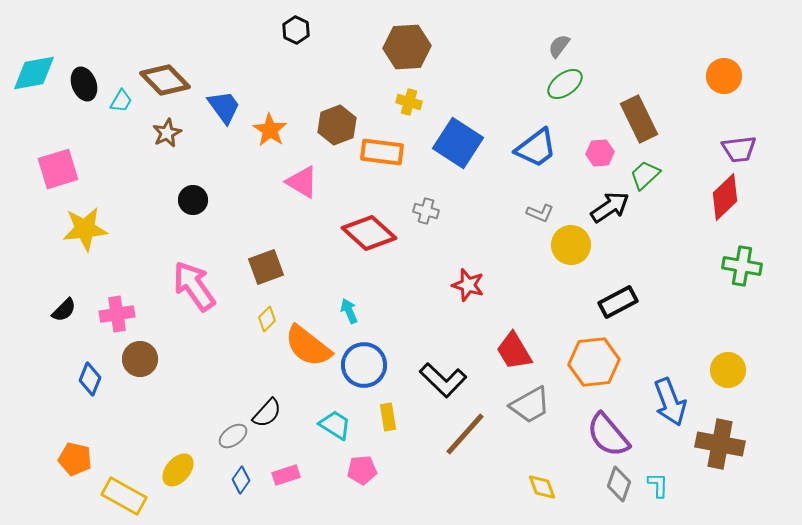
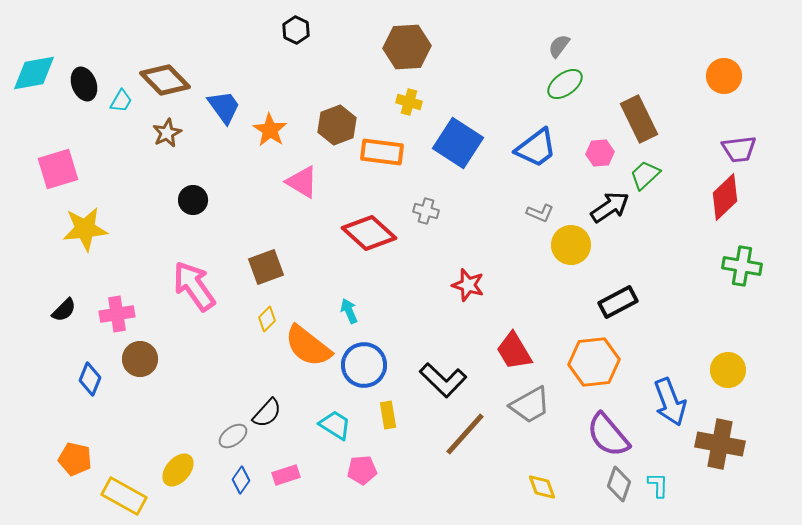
yellow rectangle at (388, 417): moved 2 px up
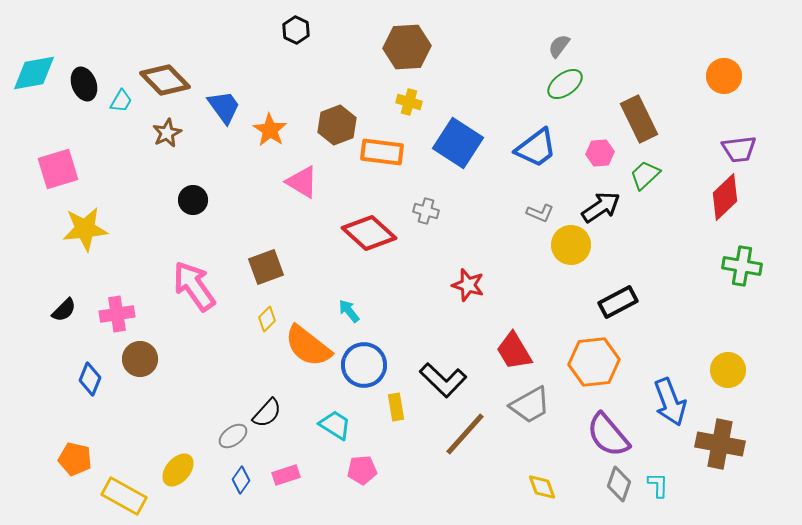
black arrow at (610, 207): moved 9 px left
cyan arrow at (349, 311): rotated 15 degrees counterclockwise
yellow rectangle at (388, 415): moved 8 px right, 8 px up
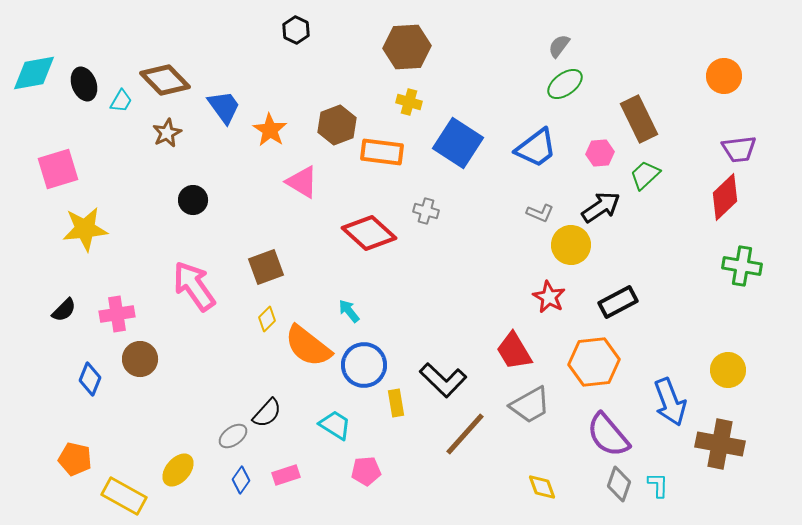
red star at (468, 285): moved 81 px right, 12 px down; rotated 12 degrees clockwise
yellow rectangle at (396, 407): moved 4 px up
pink pentagon at (362, 470): moved 4 px right, 1 px down
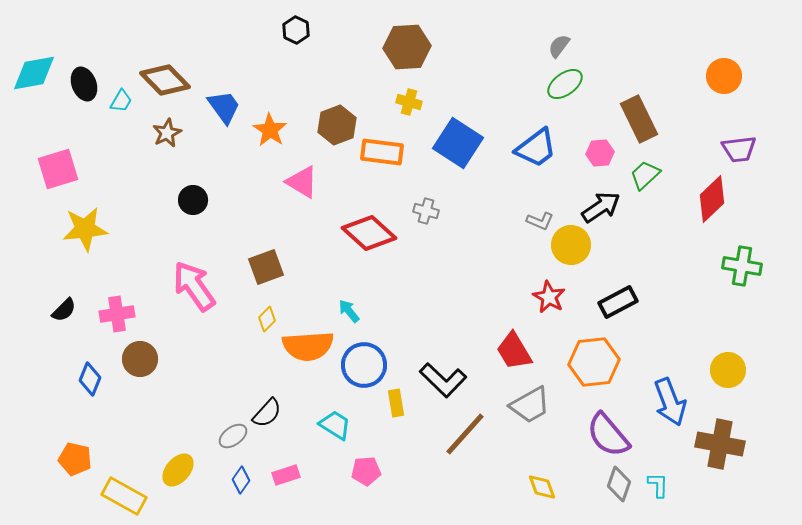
red diamond at (725, 197): moved 13 px left, 2 px down
gray L-shape at (540, 213): moved 8 px down
orange semicircle at (308, 346): rotated 42 degrees counterclockwise
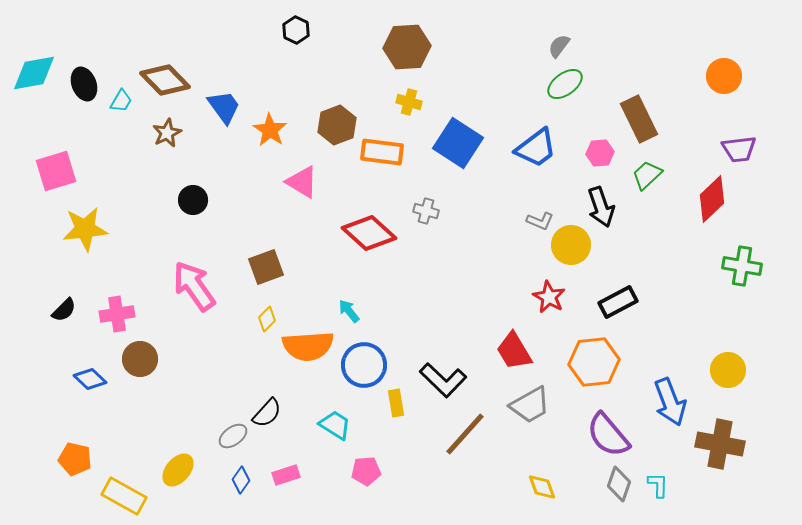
pink square at (58, 169): moved 2 px left, 2 px down
green trapezoid at (645, 175): moved 2 px right
black arrow at (601, 207): rotated 105 degrees clockwise
blue diamond at (90, 379): rotated 68 degrees counterclockwise
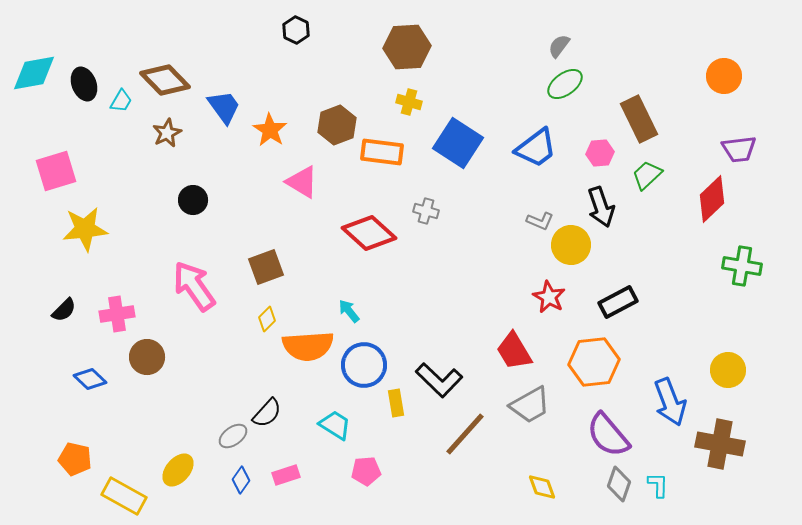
brown circle at (140, 359): moved 7 px right, 2 px up
black L-shape at (443, 380): moved 4 px left
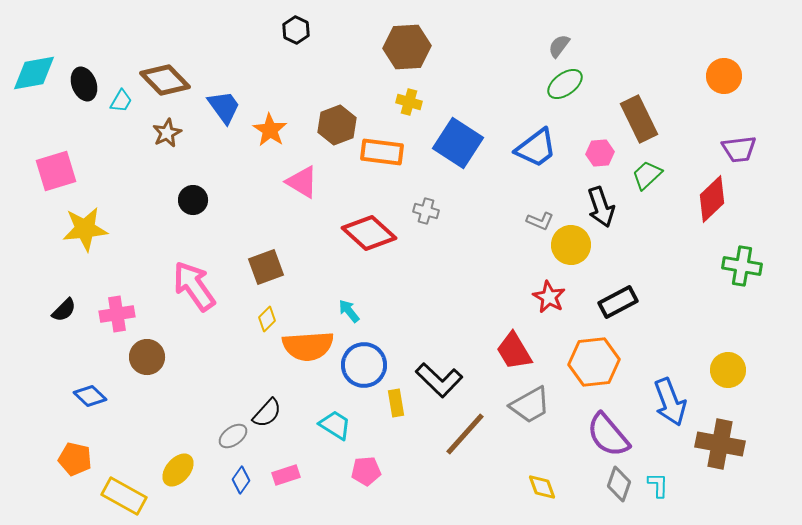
blue diamond at (90, 379): moved 17 px down
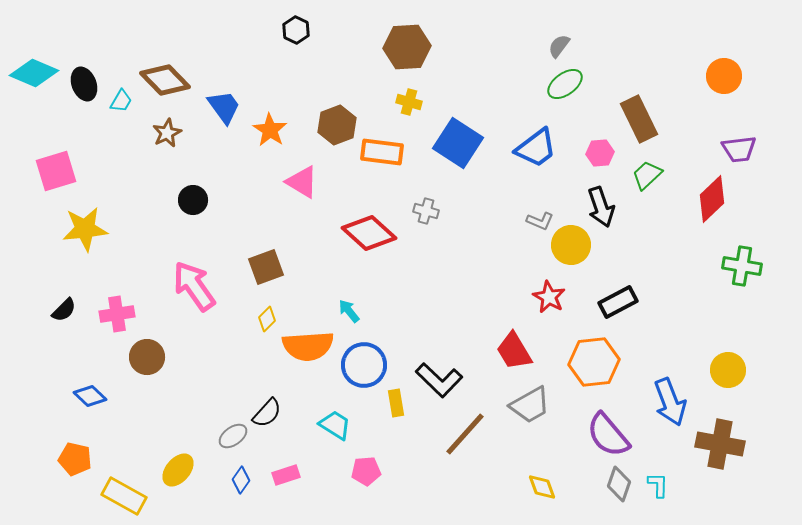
cyan diamond at (34, 73): rotated 33 degrees clockwise
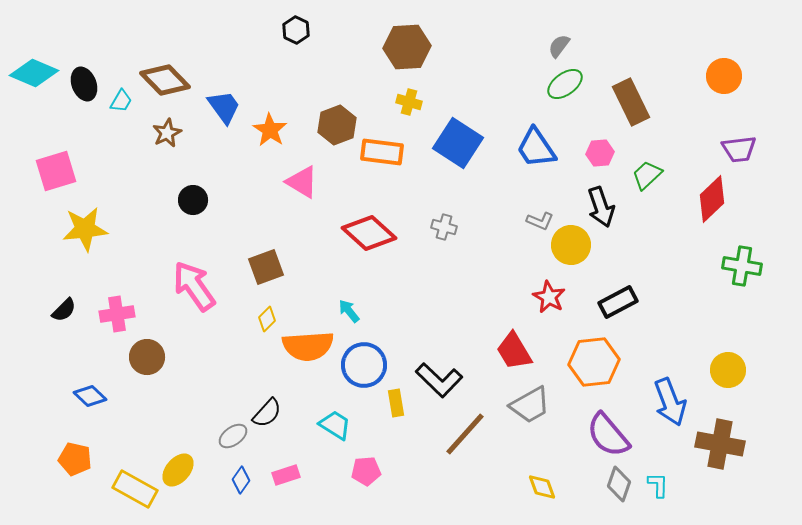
brown rectangle at (639, 119): moved 8 px left, 17 px up
blue trapezoid at (536, 148): rotated 93 degrees clockwise
gray cross at (426, 211): moved 18 px right, 16 px down
yellow rectangle at (124, 496): moved 11 px right, 7 px up
